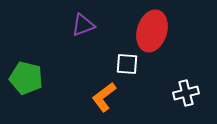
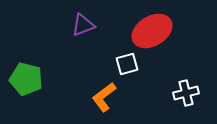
red ellipse: rotated 42 degrees clockwise
white square: rotated 20 degrees counterclockwise
green pentagon: moved 1 px down
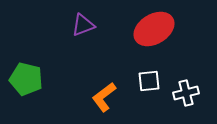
red ellipse: moved 2 px right, 2 px up
white square: moved 22 px right, 17 px down; rotated 10 degrees clockwise
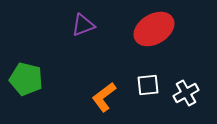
white square: moved 1 px left, 4 px down
white cross: rotated 15 degrees counterclockwise
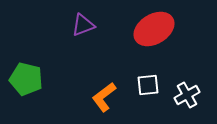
white cross: moved 1 px right, 2 px down
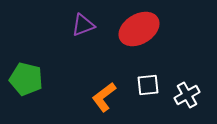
red ellipse: moved 15 px left
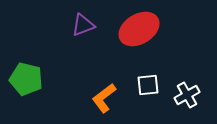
orange L-shape: moved 1 px down
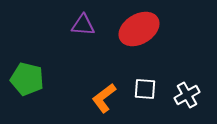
purple triangle: rotated 25 degrees clockwise
green pentagon: moved 1 px right
white square: moved 3 px left, 4 px down; rotated 10 degrees clockwise
